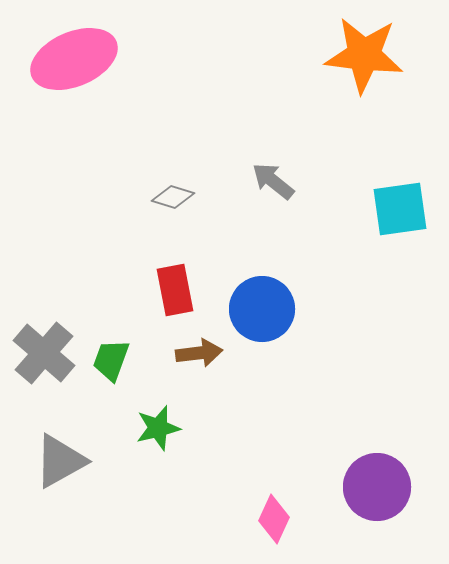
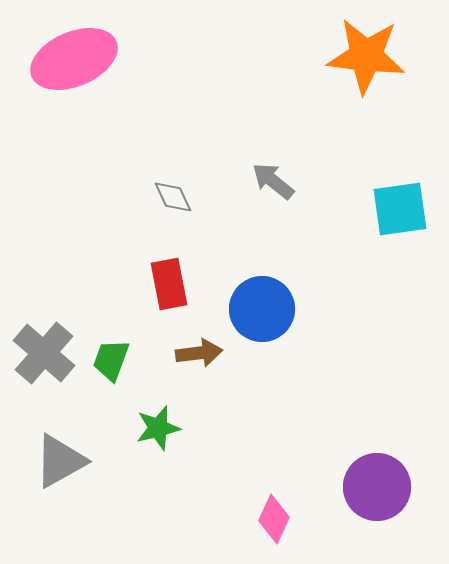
orange star: moved 2 px right, 1 px down
gray diamond: rotated 48 degrees clockwise
red rectangle: moved 6 px left, 6 px up
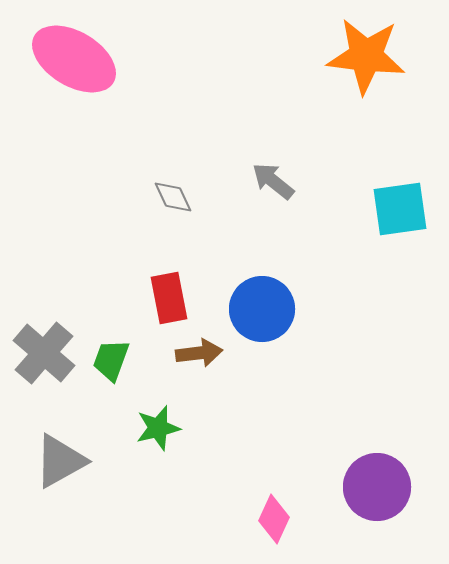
pink ellipse: rotated 54 degrees clockwise
red rectangle: moved 14 px down
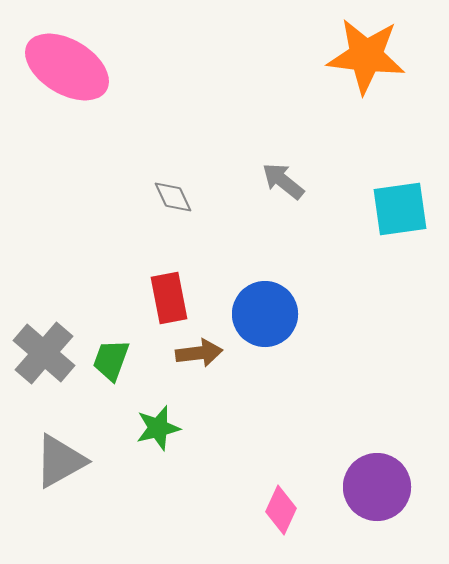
pink ellipse: moved 7 px left, 8 px down
gray arrow: moved 10 px right
blue circle: moved 3 px right, 5 px down
pink diamond: moved 7 px right, 9 px up
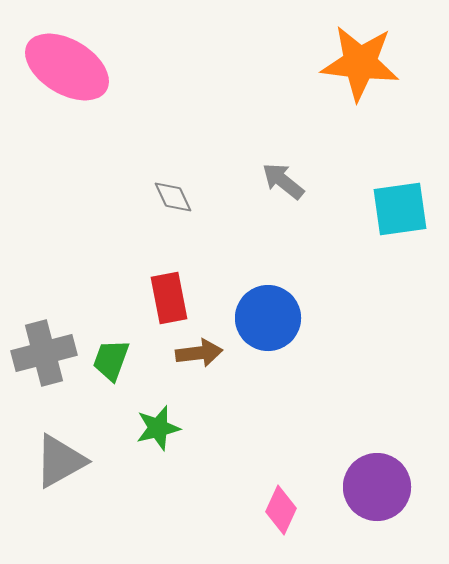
orange star: moved 6 px left, 7 px down
blue circle: moved 3 px right, 4 px down
gray cross: rotated 34 degrees clockwise
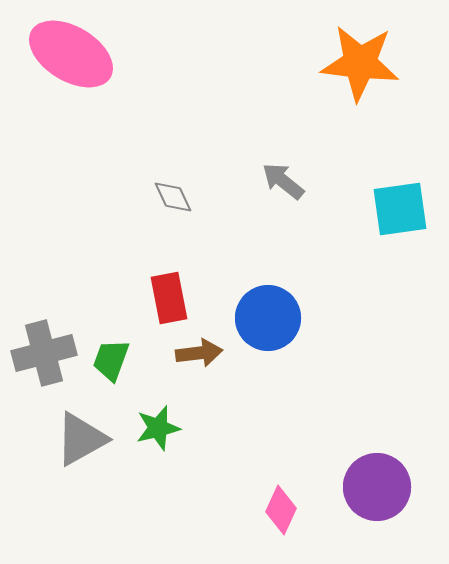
pink ellipse: moved 4 px right, 13 px up
gray triangle: moved 21 px right, 22 px up
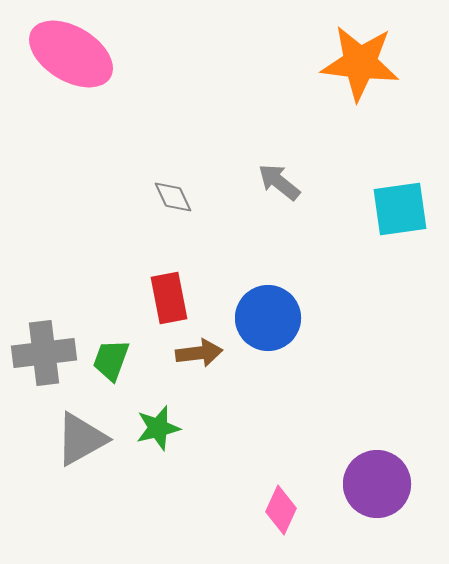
gray arrow: moved 4 px left, 1 px down
gray cross: rotated 8 degrees clockwise
purple circle: moved 3 px up
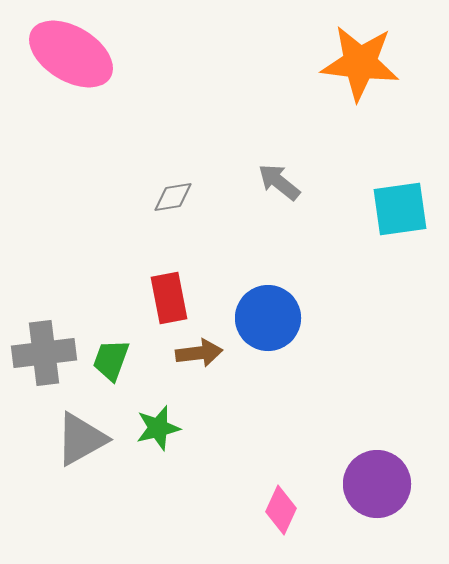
gray diamond: rotated 75 degrees counterclockwise
